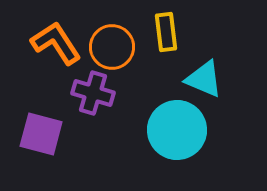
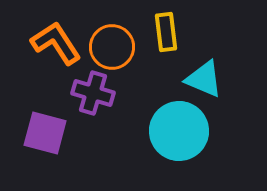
cyan circle: moved 2 px right, 1 px down
purple square: moved 4 px right, 1 px up
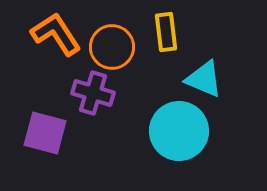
orange L-shape: moved 9 px up
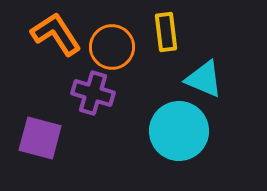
purple square: moved 5 px left, 5 px down
